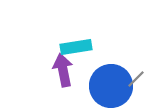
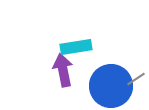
gray line: rotated 12 degrees clockwise
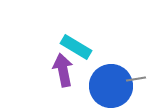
cyan rectangle: rotated 40 degrees clockwise
gray line: rotated 24 degrees clockwise
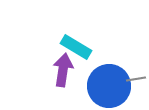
purple arrow: rotated 20 degrees clockwise
blue circle: moved 2 px left
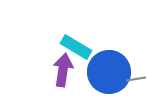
blue circle: moved 14 px up
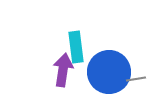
cyan rectangle: rotated 52 degrees clockwise
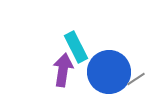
cyan rectangle: rotated 20 degrees counterclockwise
gray line: rotated 24 degrees counterclockwise
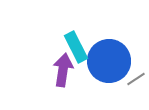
blue circle: moved 11 px up
